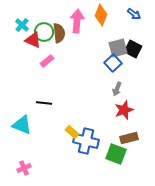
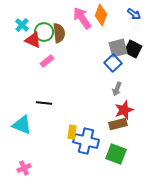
pink arrow: moved 5 px right, 3 px up; rotated 40 degrees counterclockwise
yellow rectangle: rotated 56 degrees clockwise
brown rectangle: moved 11 px left, 14 px up
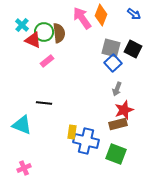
gray square: moved 7 px left; rotated 30 degrees clockwise
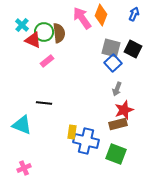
blue arrow: rotated 104 degrees counterclockwise
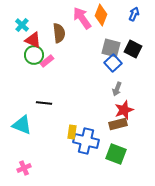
green circle: moved 10 px left, 23 px down
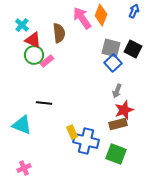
blue arrow: moved 3 px up
gray arrow: moved 2 px down
yellow rectangle: rotated 32 degrees counterclockwise
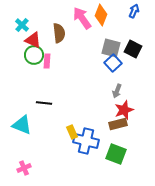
pink rectangle: rotated 48 degrees counterclockwise
